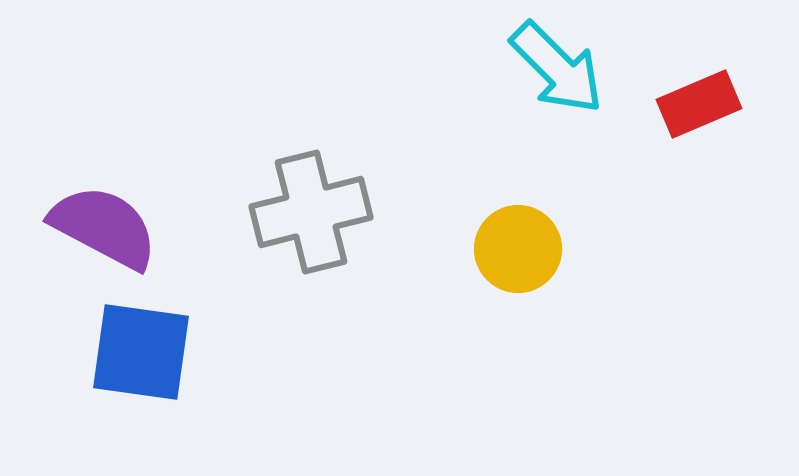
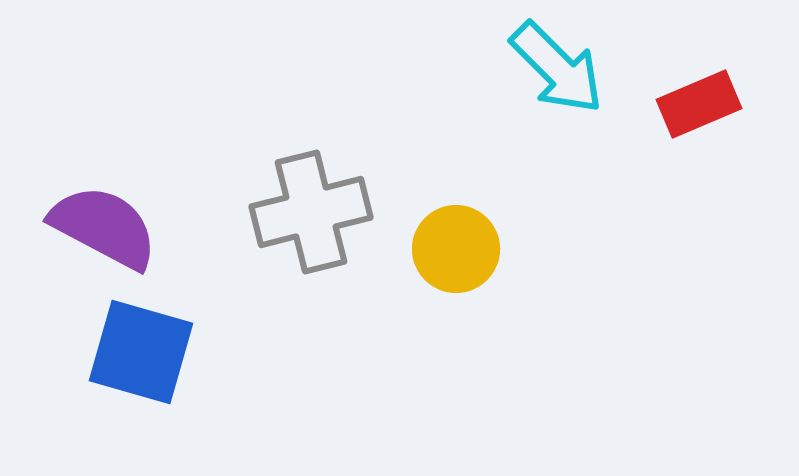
yellow circle: moved 62 px left
blue square: rotated 8 degrees clockwise
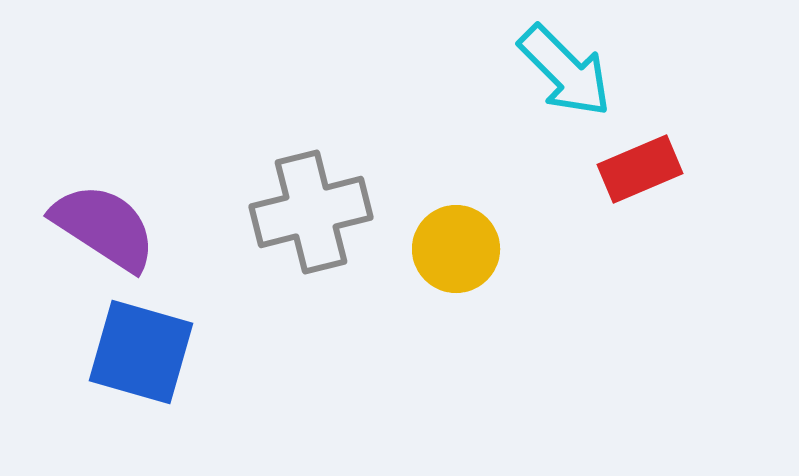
cyan arrow: moved 8 px right, 3 px down
red rectangle: moved 59 px left, 65 px down
purple semicircle: rotated 5 degrees clockwise
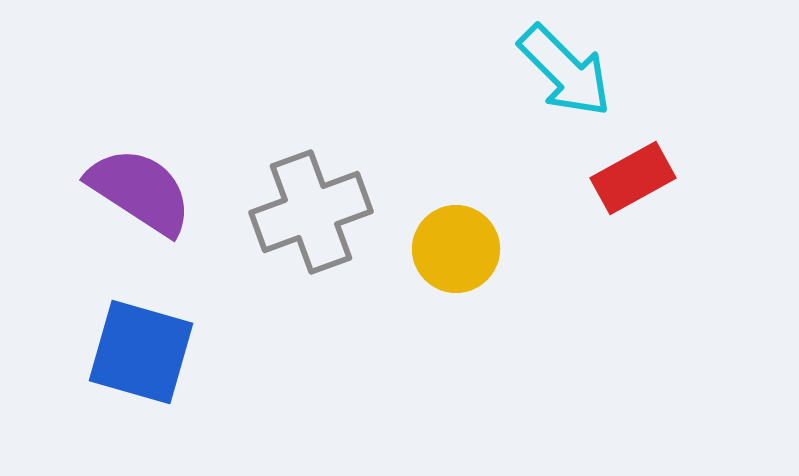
red rectangle: moved 7 px left, 9 px down; rotated 6 degrees counterclockwise
gray cross: rotated 6 degrees counterclockwise
purple semicircle: moved 36 px right, 36 px up
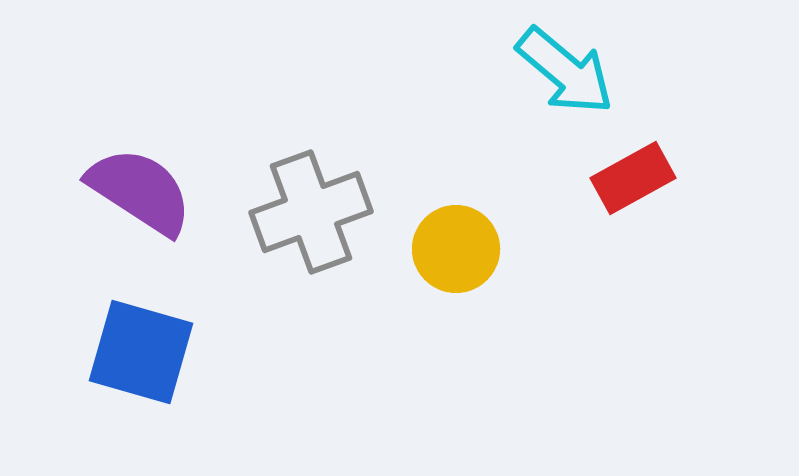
cyan arrow: rotated 5 degrees counterclockwise
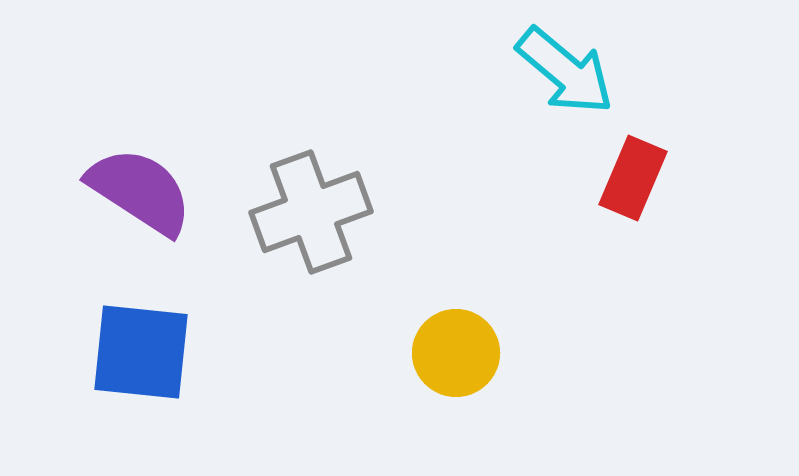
red rectangle: rotated 38 degrees counterclockwise
yellow circle: moved 104 px down
blue square: rotated 10 degrees counterclockwise
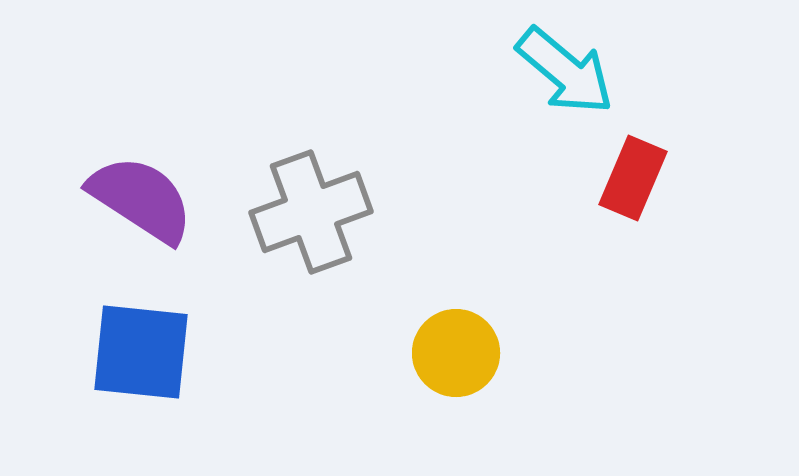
purple semicircle: moved 1 px right, 8 px down
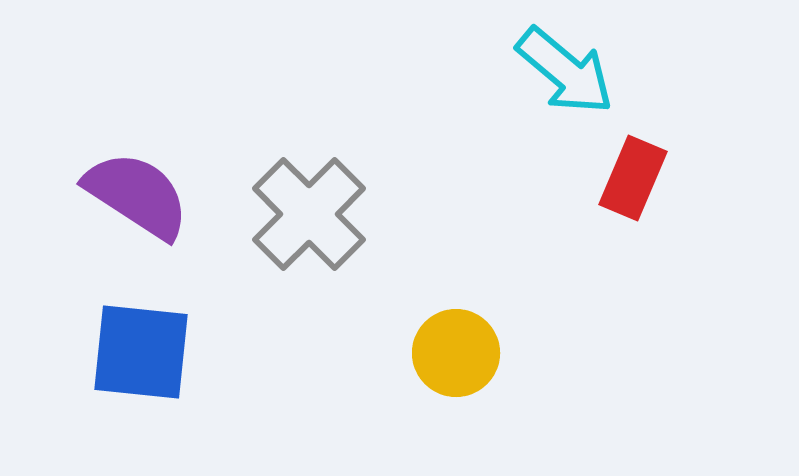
purple semicircle: moved 4 px left, 4 px up
gray cross: moved 2 px left, 2 px down; rotated 25 degrees counterclockwise
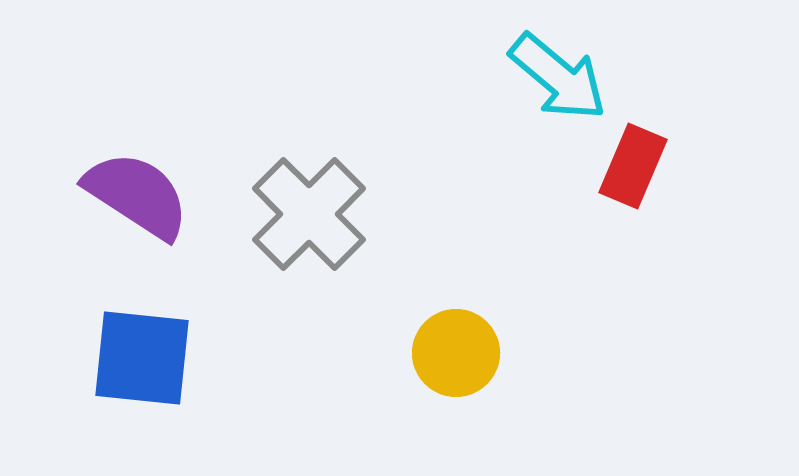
cyan arrow: moved 7 px left, 6 px down
red rectangle: moved 12 px up
blue square: moved 1 px right, 6 px down
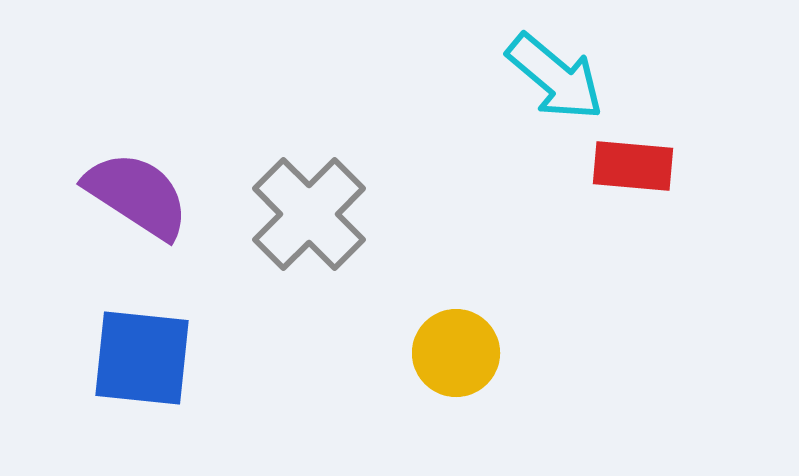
cyan arrow: moved 3 px left
red rectangle: rotated 72 degrees clockwise
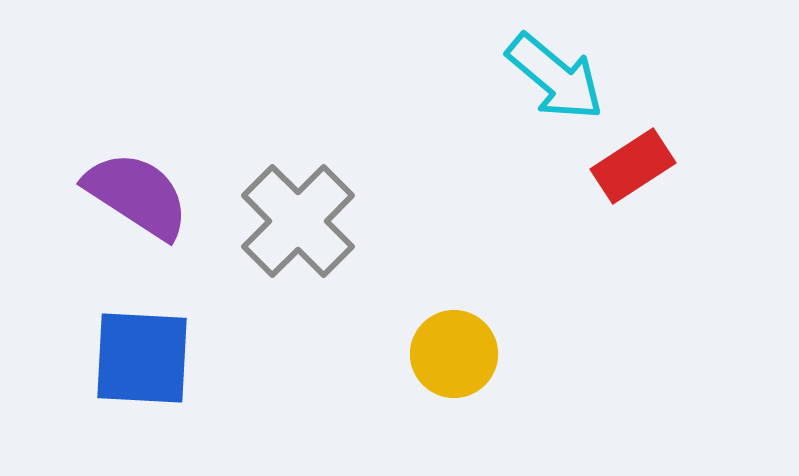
red rectangle: rotated 38 degrees counterclockwise
gray cross: moved 11 px left, 7 px down
yellow circle: moved 2 px left, 1 px down
blue square: rotated 3 degrees counterclockwise
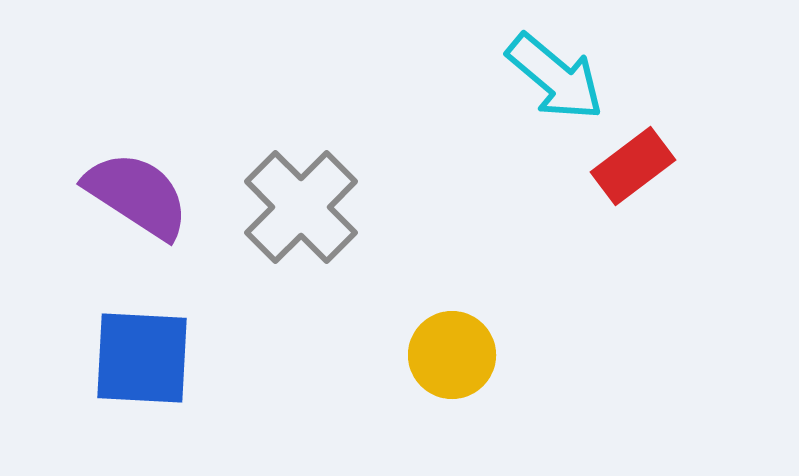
red rectangle: rotated 4 degrees counterclockwise
gray cross: moved 3 px right, 14 px up
yellow circle: moved 2 px left, 1 px down
